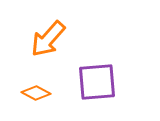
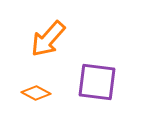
purple square: rotated 12 degrees clockwise
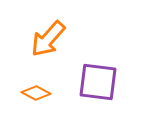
purple square: moved 1 px right
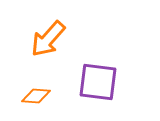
orange diamond: moved 3 px down; rotated 24 degrees counterclockwise
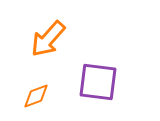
orange diamond: rotated 24 degrees counterclockwise
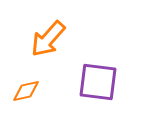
orange diamond: moved 10 px left, 5 px up; rotated 8 degrees clockwise
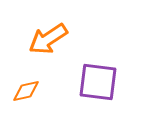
orange arrow: rotated 15 degrees clockwise
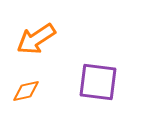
orange arrow: moved 12 px left
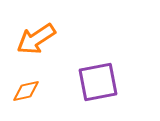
purple square: rotated 18 degrees counterclockwise
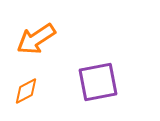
orange diamond: rotated 16 degrees counterclockwise
